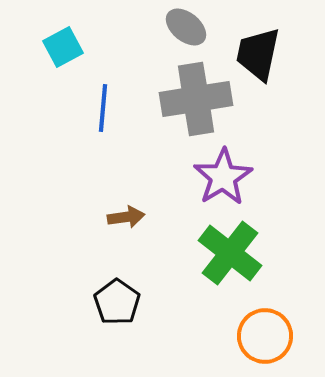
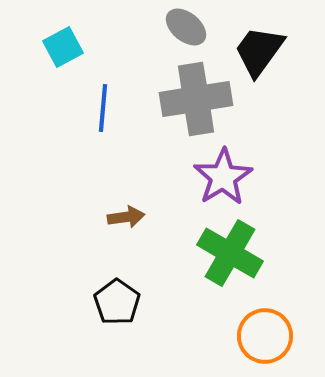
black trapezoid: moved 1 px right, 3 px up; rotated 24 degrees clockwise
green cross: rotated 8 degrees counterclockwise
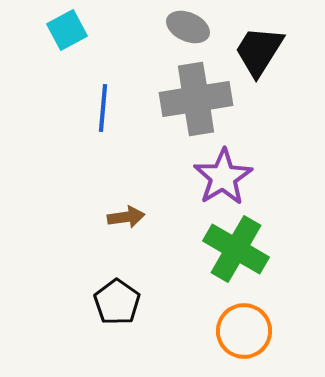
gray ellipse: moved 2 px right; rotated 15 degrees counterclockwise
cyan square: moved 4 px right, 17 px up
black trapezoid: rotated 4 degrees counterclockwise
green cross: moved 6 px right, 4 px up
orange circle: moved 21 px left, 5 px up
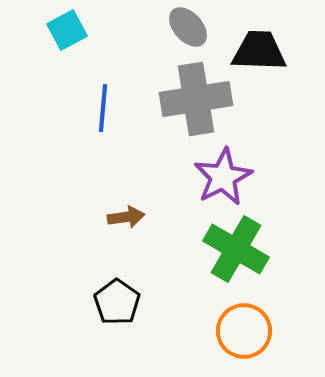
gray ellipse: rotated 24 degrees clockwise
black trapezoid: rotated 60 degrees clockwise
purple star: rotated 4 degrees clockwise
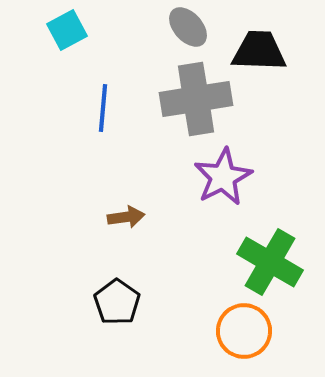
green cross: moved 34 px right, 13 px down
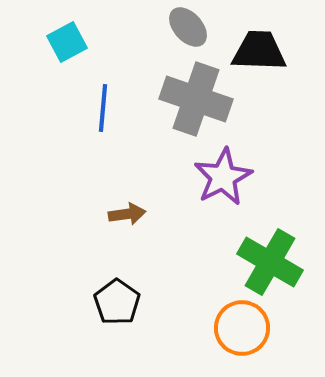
cyan square: moved 12 px down
gray cross: rotated 28 degrees clockwise
brown arrow: moved 1 px right, 3 px up
orange circle: moved 2 px left, 3 px up
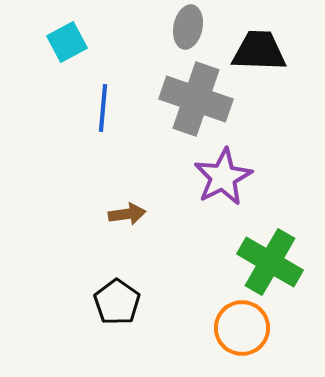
gray ellipse: rotated 54 degrees clockwise
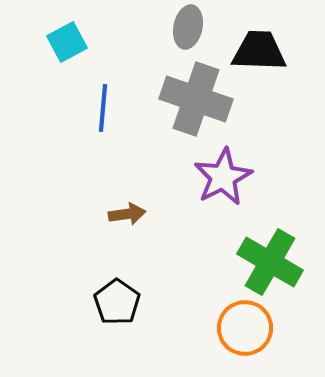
orange circle: moved 3 px right
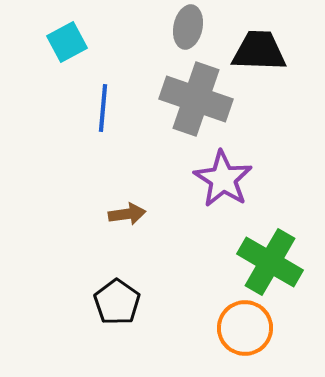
purple star: moved 2 px down; rotated 12 degrees counterclockwise
